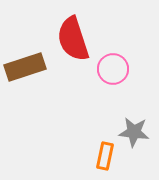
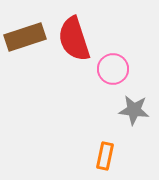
red semicircle: moved 1 px right
brown rectangle: moved 30 px up
gray star: moved 22 px up
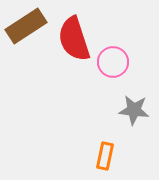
brown rectangle: moved 1 px right, 11 px up; rotated 15 degrees counterclockwise
pink circle: moved 7 px up
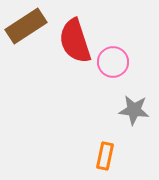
red semicircle: moved 1 px right, 2 px down
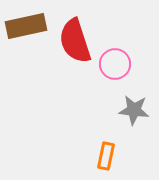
brown rectangle: rotated 21 degrees clockwise
pink circle: moved 2 px right, 2 px down
orange rectangle: moved 1 px right
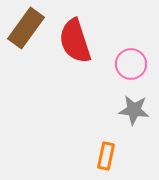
brown rectangle: moved 2 px down; rotated 42 degrees counterclockwise
pink circle: moved 16 px right
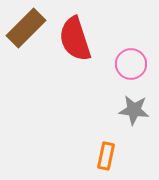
brown rectangle: rotated 9 degrees clockwise
red semicircle: moved 2 px up
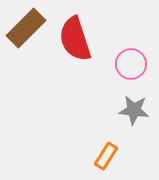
orange rectangle: rotated 20 degrees clockwise
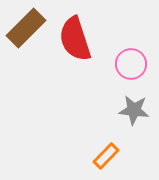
orange rectangle: rotated 12 degrees clockwise
